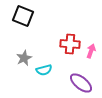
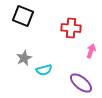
red cross: moved 1 px right, 16 px up
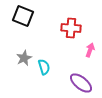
pink arrow: moved 1 px left, 1 px up
cyan semicircle: moved 3 px up; rotated 91 degrees counterclockwise
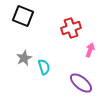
red cross: rotated 24 degrees counterclockwise
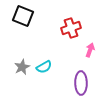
gray star: moved 2 px left, 9 px down
cyan semicircle: rotated 77 degrees clockwise
purple ellipse: rotated 50 degrees clockwise
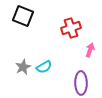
gray star: moved 1 px right
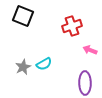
red cross: moved 1 px right, 2 px up
pink arrow: rotated 88 degrees counterclockwise
cyan semicircle: moved 3 px up
purple ellipse: moved 4 px right
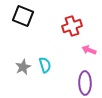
pink arrow: moved 1 px left
cyan semicircle: moved 1 px right, 1 px down; rotated 77 degrees counterclockwise
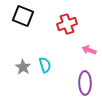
red cross: moved 5 px left, 2 px up
gray star: rotated 14 degrees counterclockwise
